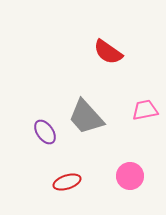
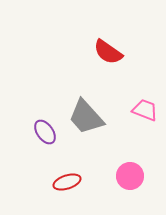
pink trapezoid: rotated 32 degrees clockwise
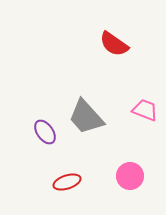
red semicircle: moved 6 px right, 8 px up
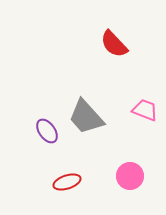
red semicircle: rotated 12 degrees clockwise
purple ellipse: moved 2 px right, 1 px up
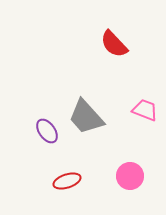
red ellipse: moved 1 px up
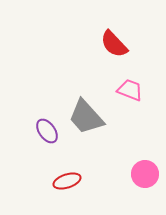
pink trapezoid: moved 15 px left, 20 px up
pink circle: moved 15 px right, 2 px up
